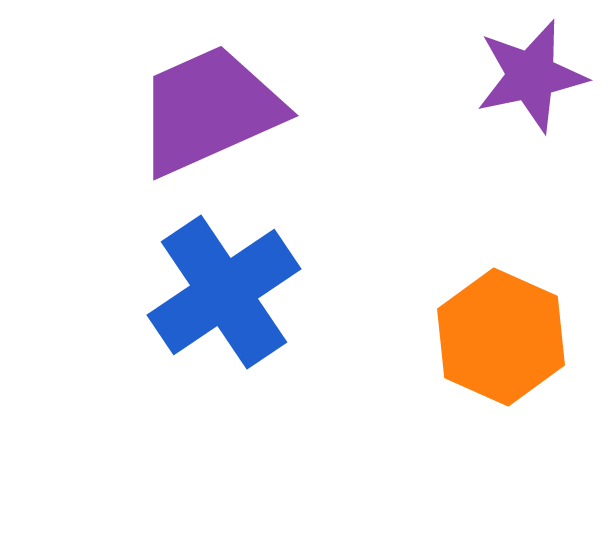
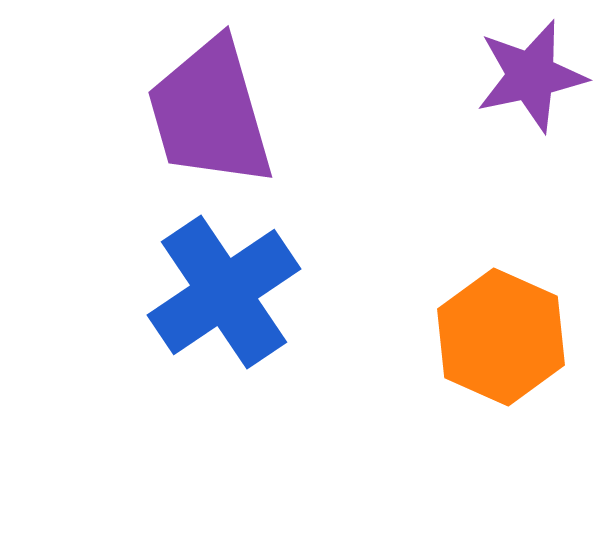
purple trapezoid: moved 1 px right, 3 px down; rotated 82 degrees counterclockwise
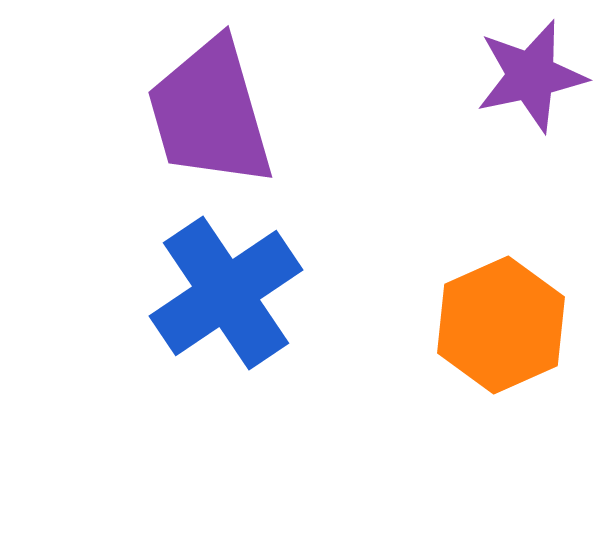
blue cross: moved 2 px right, 1 px down
orange hexagon: moved 12 px up; rotated 12 degrees clockwise
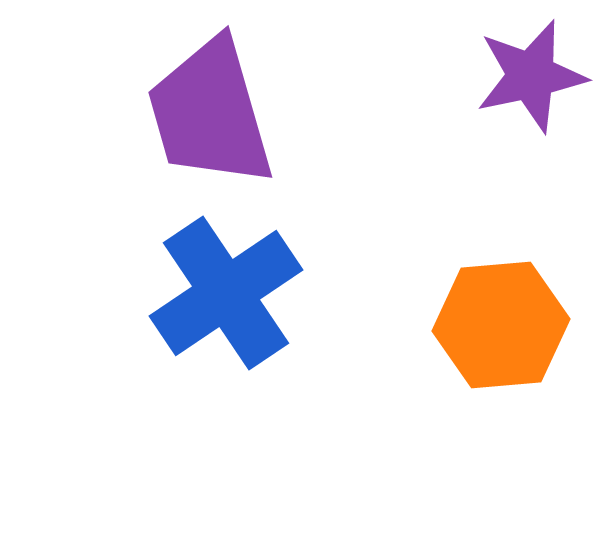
orange hexagon: rotated 19 degrees clockwise
